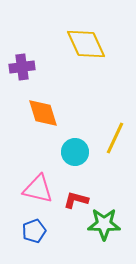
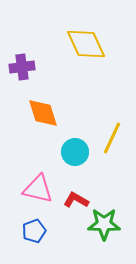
yellow line: moved 3 px left
red L-shape: rotated 15 degrees clockwise
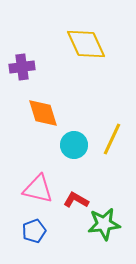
yellow line: moved 1 px down
cyan circle: moved 1 px left, 7 px up
green star: rotated 8 degrees counterclockwise
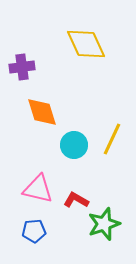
orange diamond: moved 1 px left, 1 px up
green star: rotated 12 degrees counterclockwise
blue pentagon: rotated 15 degrees clockwise
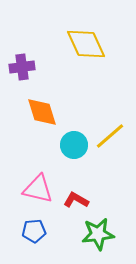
yellow line: moved 2 px left, 3 px up; rotated 24 degrees clockwise
green star: moved 6 px left, 10 px down; rotated 12 degrees clockwise
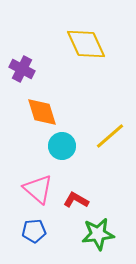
purple cross: moved 2 px down; rotated 35 degrees clockwise
cyan circle: moved 12 px left, 1 px down
pink triangle: rotated 28 degrees clockwise
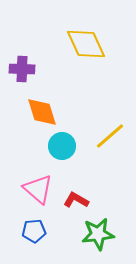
purple cross: rotated 25 degrees counterclockwise
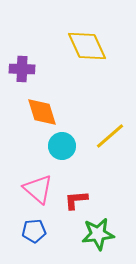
yellow diamond: moved 1 px right, 2 px down
red L-shape: rotated 35 degrees counterclockwise
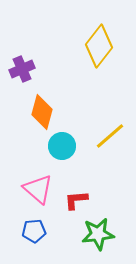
yellow diamond: moved 12 px right; rotated 63 degrees clockwise
purple cross: rotated 25 degrees counterclockwise
orange diamond: rotated 32 degrees clockwise
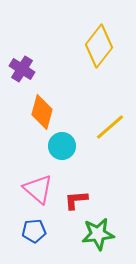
purple cross: rotated 35 degrees counterclockwise
yellow line: moved 9 px up
